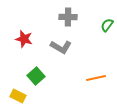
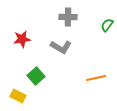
red star: moved 2 px left; rotated 24 degrees counterclockwise
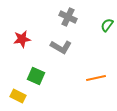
gray cross: rotated 24 degrees clockwise
green square: rotated 24 degrees counterclockwise
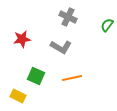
orange line: moved 24 px left
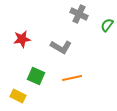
gray cross: moved 11 px right, 3 px up
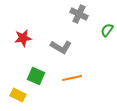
green semicircle: moved 5 px down
red star: moved 1 px right, 1 px up
yellow rectangle: moved 1 px up
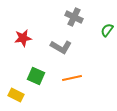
gray cross: moved 5 px left, 3 px down
yellow rectangle: moved 2 px left
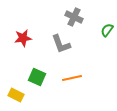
gray L-shape: moved 3 px up; rotated 40 degrees clockwise
green square: moved 1 px right, 1 px down
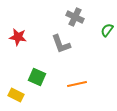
gray cross: moved 1 px right
red star: moved 5 px left, 1 px up; rotated 18 degrees clockwise
orange line: moved 5 px right, 6 px down
